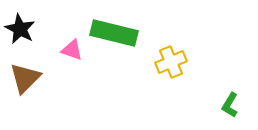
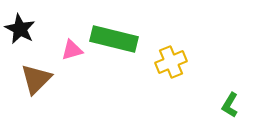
green rectangle: moved 6 px down
pink triangle: rotated 35 degrees counterclockwise
brown triangle: moved 11 px right, 1 px down
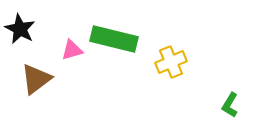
brown triangle: rotated 8 degrees clockwise
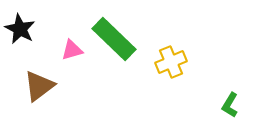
green rectangle: rotated 30 degrees clockwise
brown triangle: moved 3 px right, 7 px down
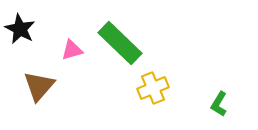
green rectangle: moved 6 px right, 4 px down
yellow cross: moved 18 px left, 26 px down
brown triangle: rotated 12 degrees counterclockwise
green L-shape: moved 11 px left, 1 px up
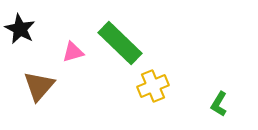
pink triangle: moved 1 px right, 2 px down
yellow cross: moved 2 px up
